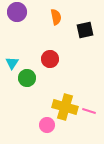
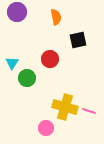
black square: moved 7 px left, 10 px down
pink circle: moved 1 px left, 3 px down
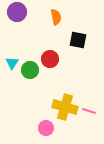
black square: rotated 24 degrees clockwise
green circle: moved 3 px right, 8 px up
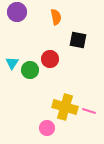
pink circle: moved 1 px right
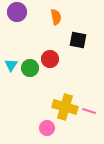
cyan triangle: moved 1 px left, 2 px down
green circle: moved 2 px up
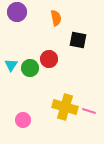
orange semicircle: moved 1 px down
red circle: moved 1 px left
pink circle: moved 24 px left, 8 px up
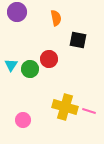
green circle: moved 1 px down
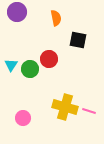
pink circle: moved 2 px up
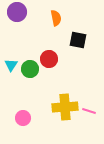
yellow cross: rotated 20 degrees counterclockwise
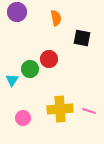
black square: moved 4 px right, 2 px up
cyan triangle: moved 1 px right, 15 px down
yellow cross: moved 5 px left, 2 px down
